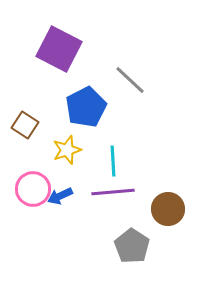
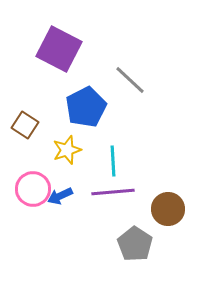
gray pentagon: moved 3 px right, 2 px up
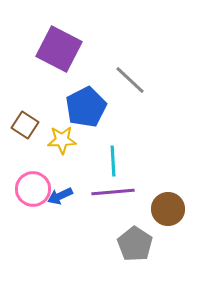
yellow star: moved 5 px left, 10 px up; rotated 16 degrees clockwise
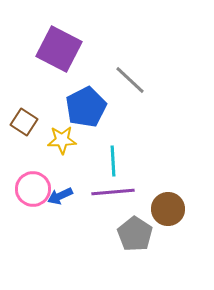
brown square: moved 1 px left, 3 px up
gray pentagon: moved 10 px up
